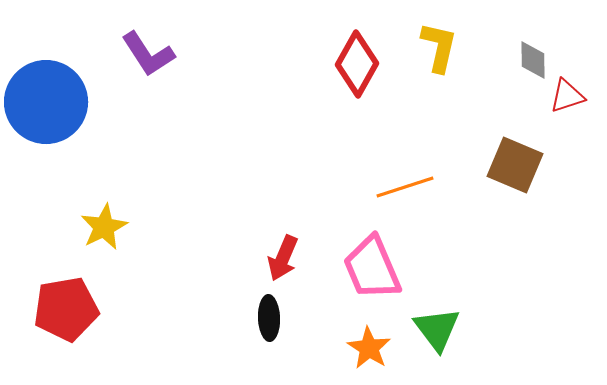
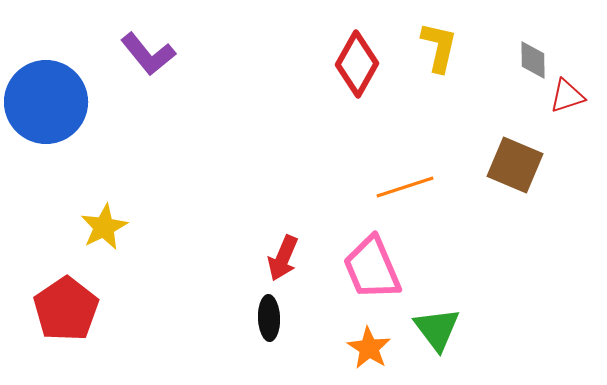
purple L-shape: rotated 6 degrees counterclockwise
red pentagon: rotated 24 degrees counterclockwise
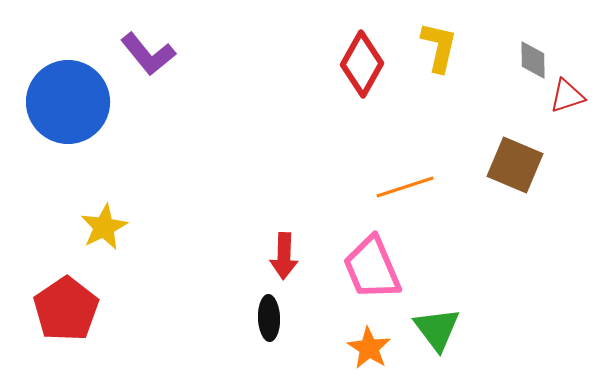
red diamond: moved 5 px right
blue circle: moved 22 px right
red arrow: moved 1 px right, 2 px up; rotated 21 degrees counterclockwise
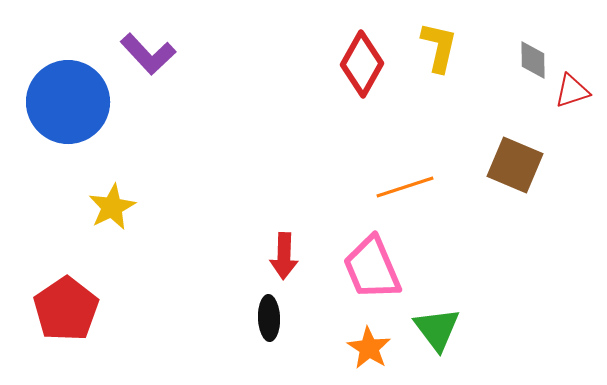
purple L-shape: rotated 4 degrees counterclockwise
red triangle: moved 5 px right, 5 px up
yellow star: moved 8 px right, 20 px up
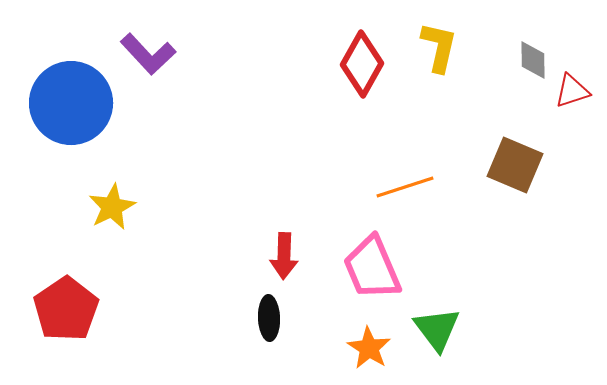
blue circle: moved 3 px right, 1 px down
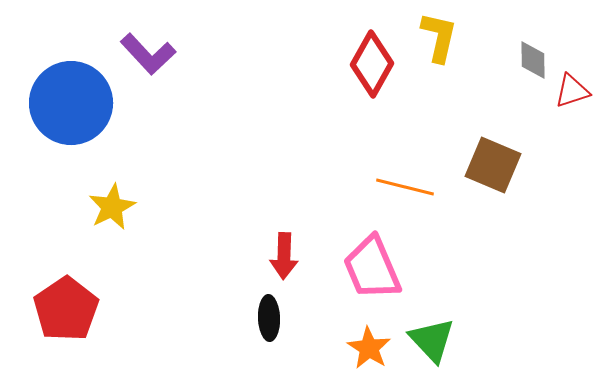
yellow L-shape: moved 10 px up
red diamond: moved 10 px right
brown square: moved 22 px left
orange line: rotated 32 degrees clockwise
green triangle: moved 5 px left, 11 px down; rotated 6 degrees counterclockwise
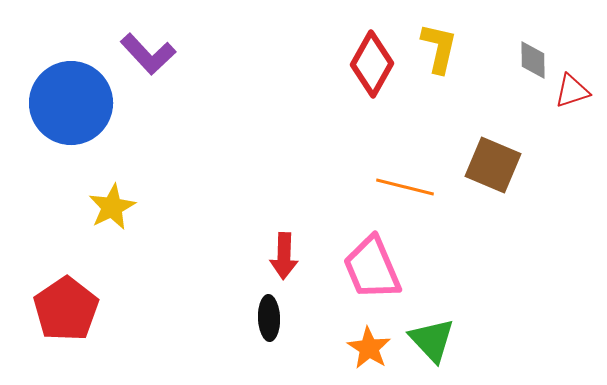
yellow L-shape: moved 11 px down
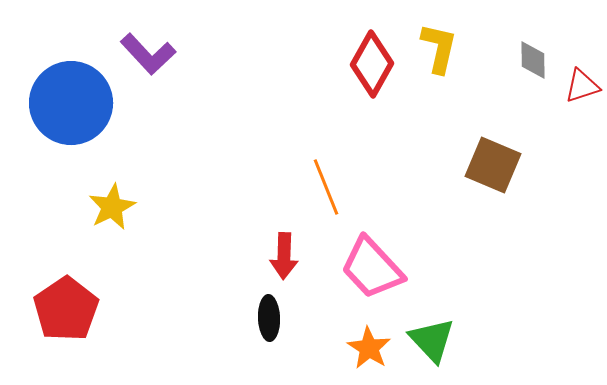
red triangle: moved 10 px right, 5 px up
orange line: moved 79 px left; rotated 54 degrees clockwise
pink trapezoid: rotated 20 degrees counterclockwise
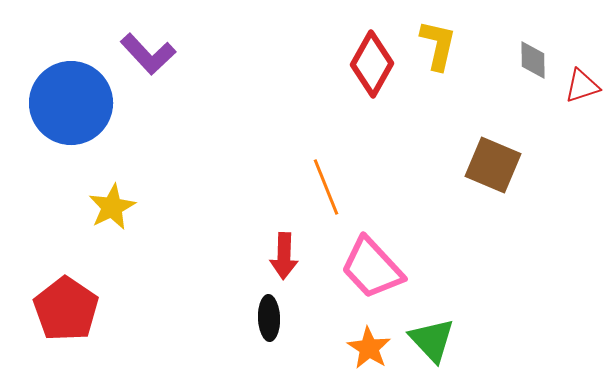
yellow L-shape: moved 1 px left, 3 px up
red pentagon: rotated 4 degrees counterclockwise
